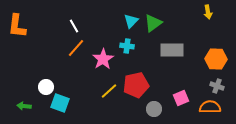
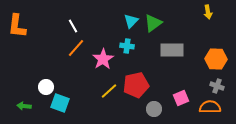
white line: moved 1 px left
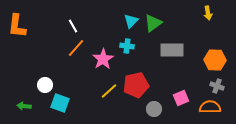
yellow arrow: moved 1 px down
orange hexagon: moved 1 px left, 1 px down
white circle: moved 1 px left, 2 px up
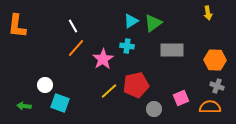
cyan triangle: rotated 14 degrees clockwise
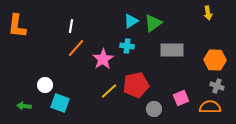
white line: moved 2 px left; rotated 40 degrees clockwise
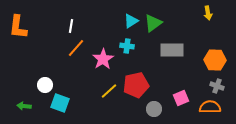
orange L-shape: moved 1 px right, 1 px down
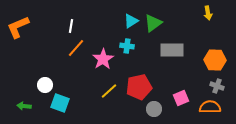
orange L-shape: rotated 60 degrees clockwise
red pentagon: moved 3 px right, 2 px down
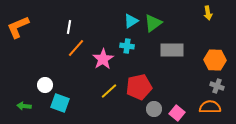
white line: moved 2 px left, 1 px down
pink square: moved 4 px left, 15 px down; rotated 28 degrees counterclockwise
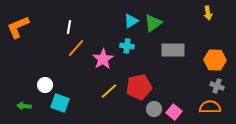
gray rectangle: moved 1 px right
pink square: moved 3 px left, 1 px up
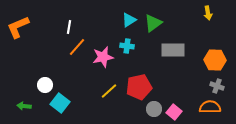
cyan triangle: moved 2 px left, 1 px up
orange line: moved 1 px right, 1 px up
pink star: moved 2 px up; rotated 20 degrees clockwise
cyan square: rotated 18 degrees clockwise
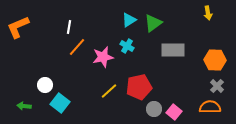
cyan cross: rotated 24 degrees clockwise
gray cross: rotated 24 degrees clockwise
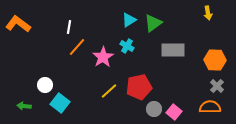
orange L-shape: moved 3 px up; rotated 60 degrees clockwise
pink star: rotated 20 degrees counterclockwise
